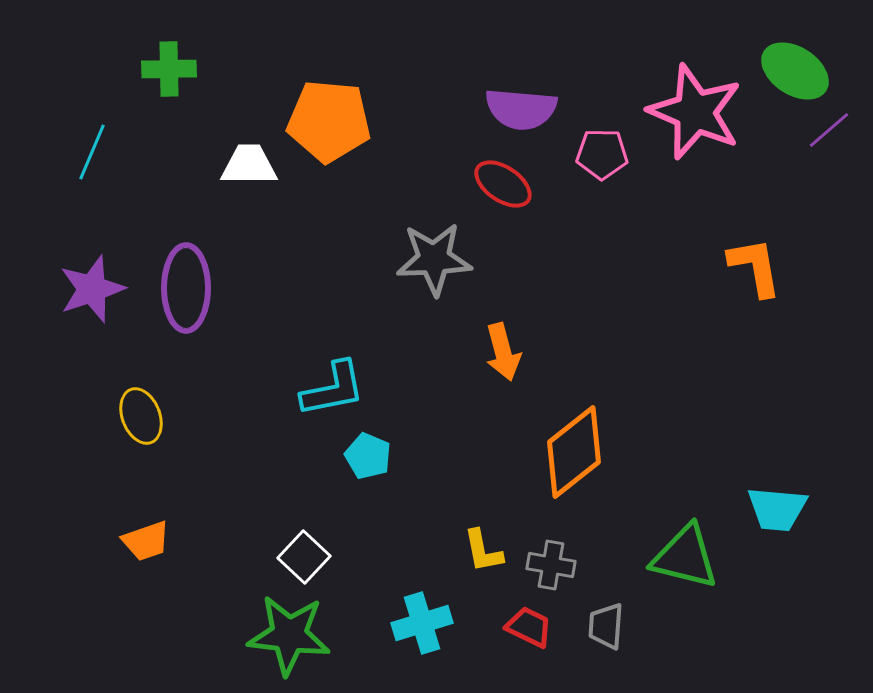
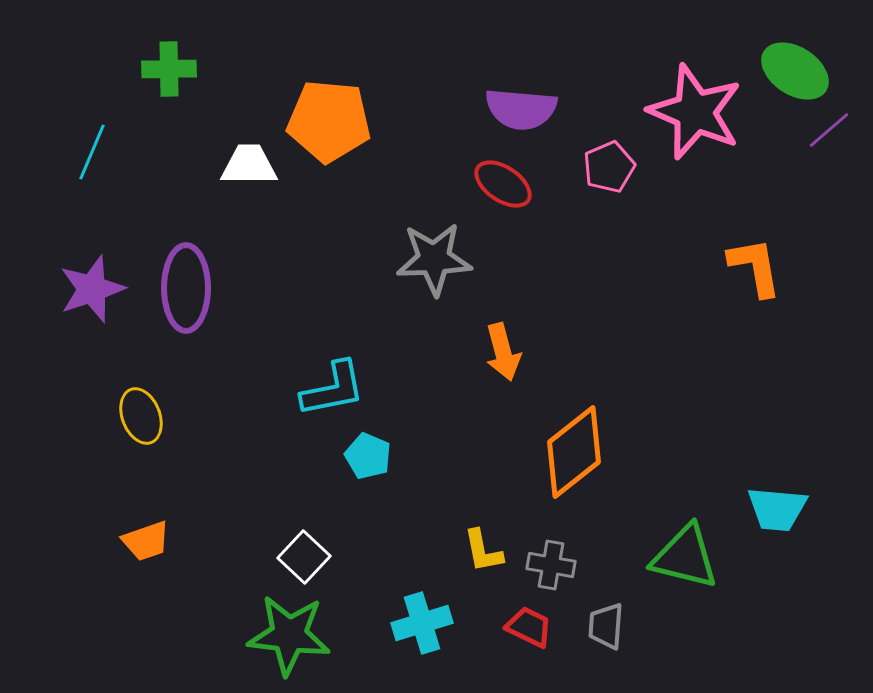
pink pentagon: moved 7 px right, 13 px down; rotated 24 degrees counterclockwise
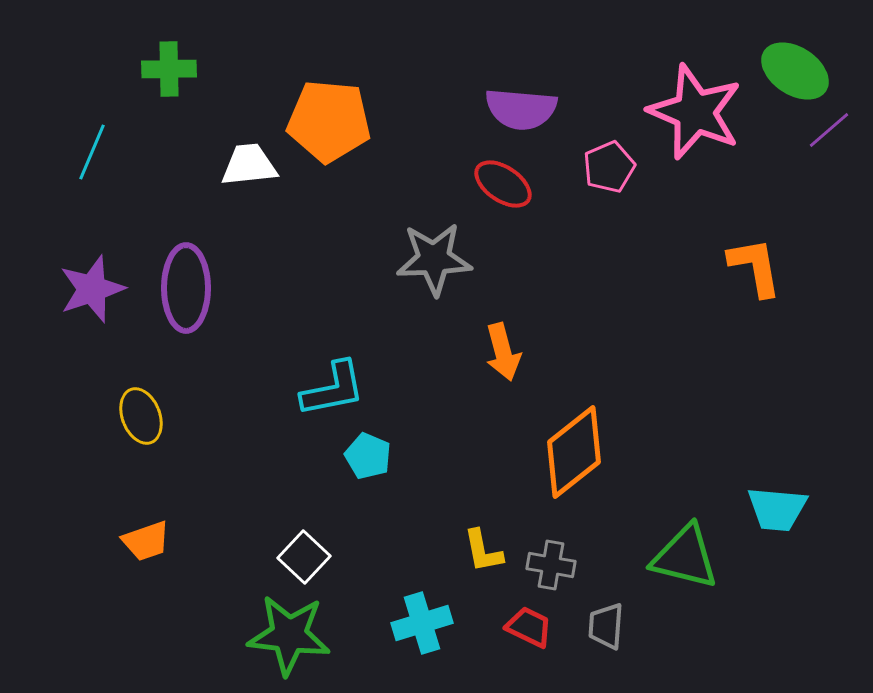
white trapezoid: rotated 6 degrees counterclockwise
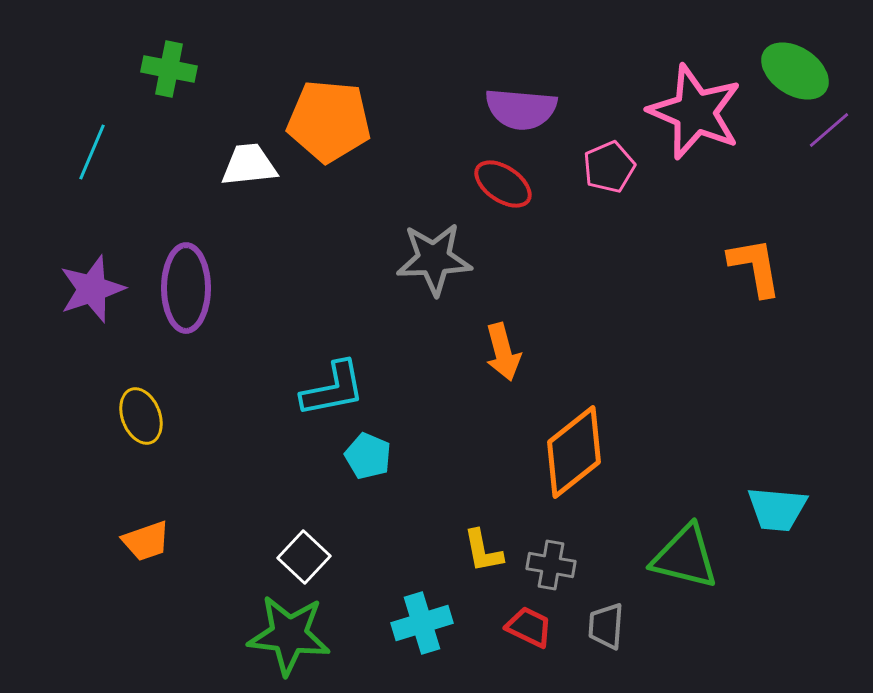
green cross: rotated 12 degrees clockwise
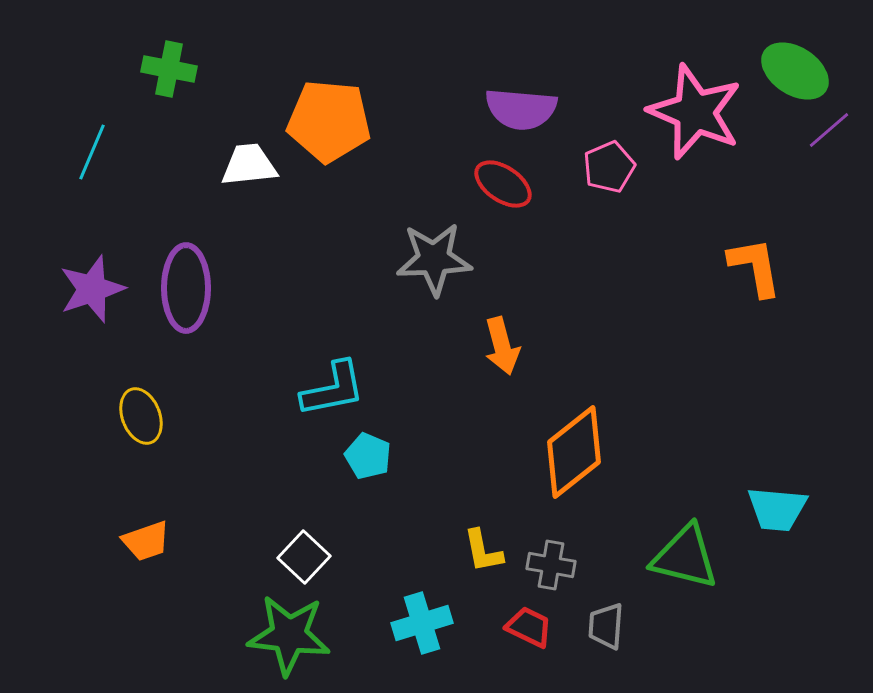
orange arrow: moved 1 px left, 6 px up
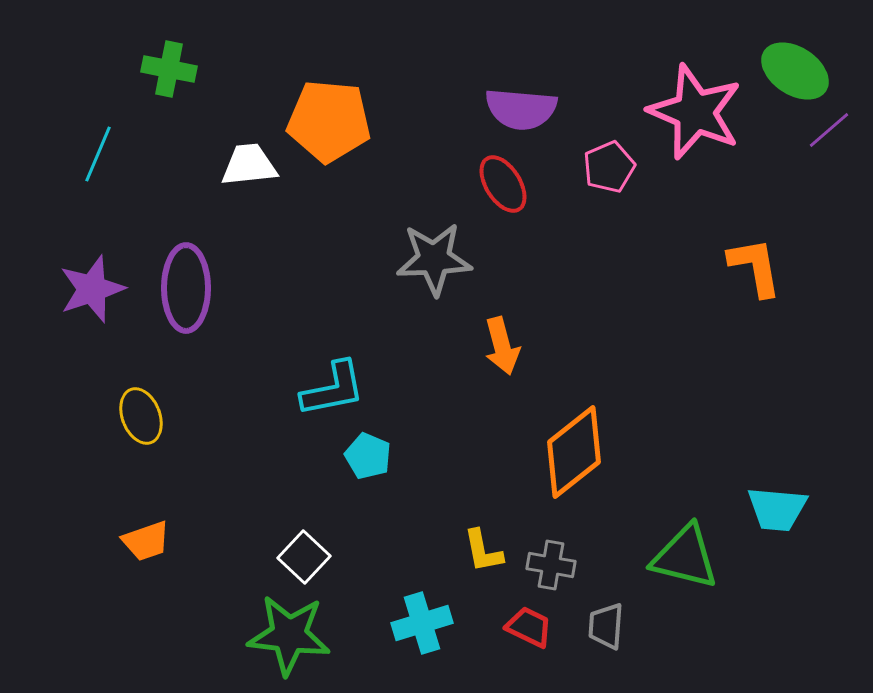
cyan line: moved 6 px right, 2 px down
red ellipse: rotated 24 degrees clockwise
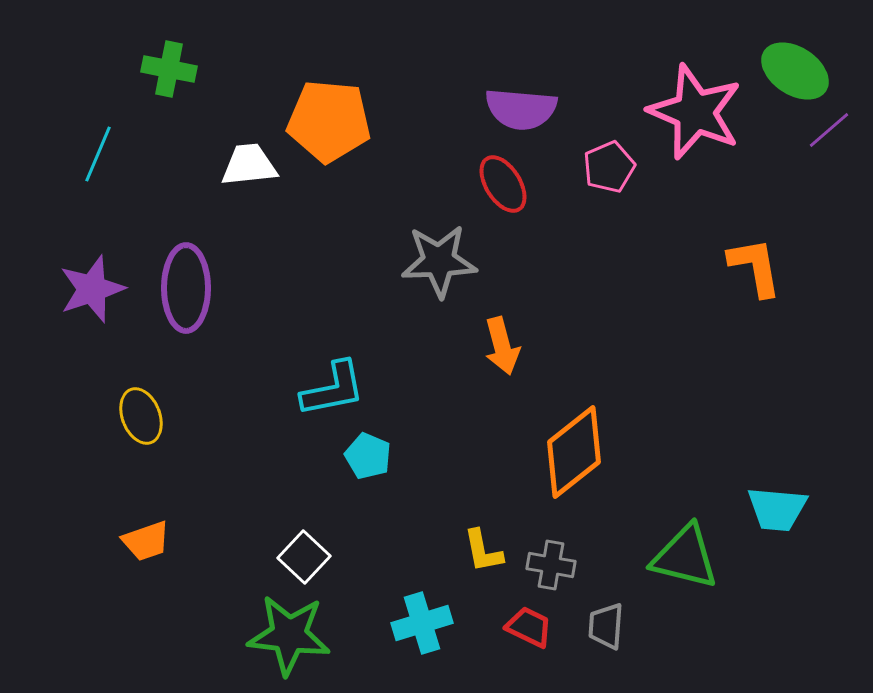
gray star: moved 5 px right, 2 px down
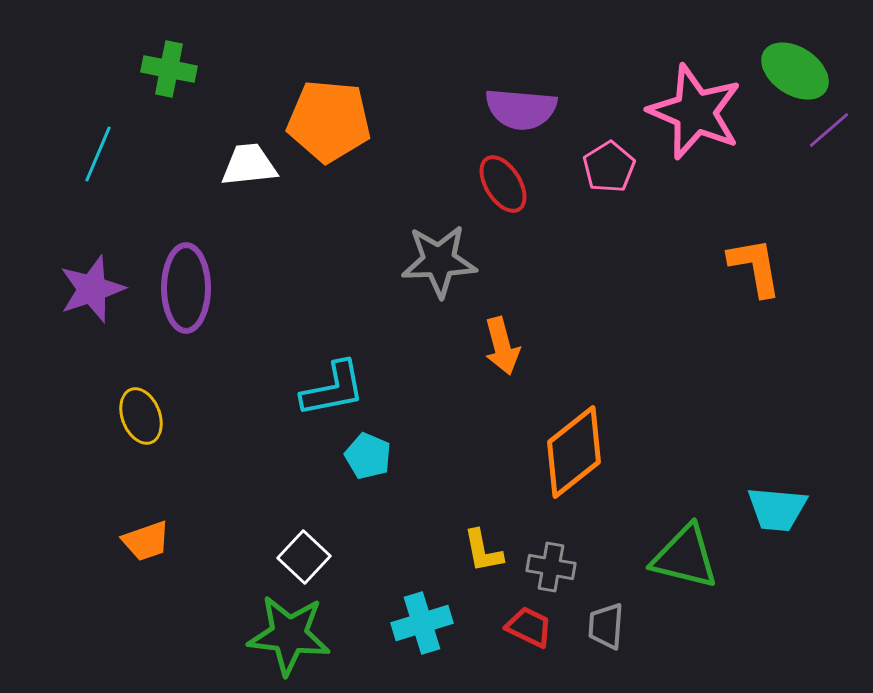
pink pentagon: rotated 9 degrees counterclockwise
gray cross: moved 2 px down
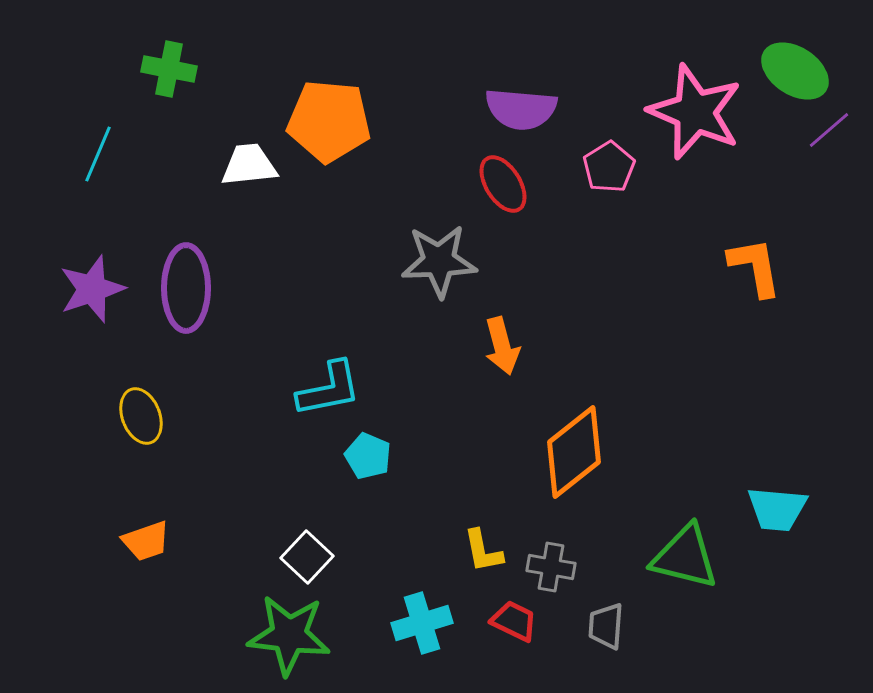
cyan L-shape: moved 4 px left
white square: moved 3 px right
red trapezoid: moved 15 px left, 6 px up
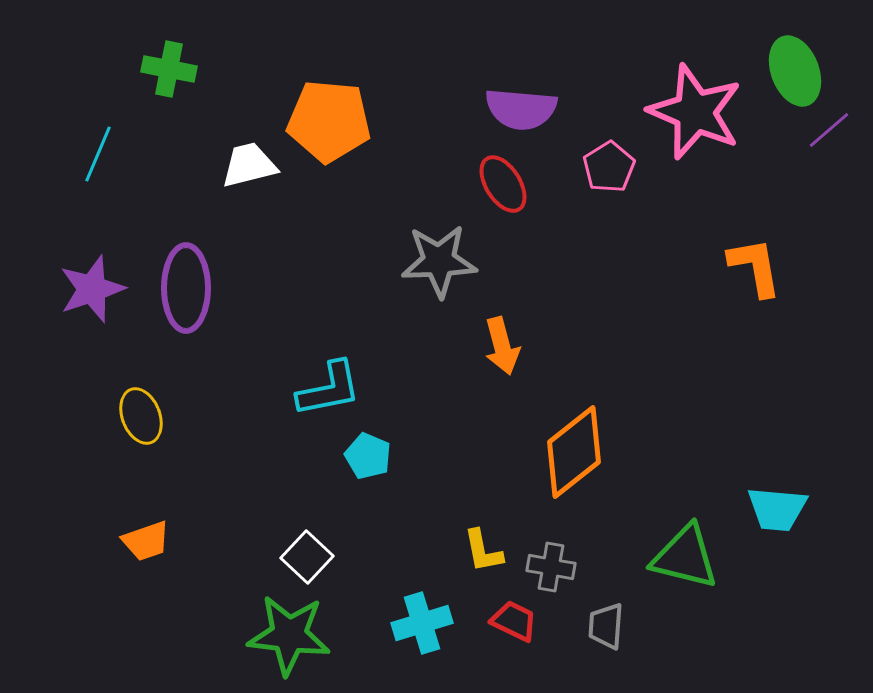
green ellipse: rotated 36 degrees clockwise
white trapezoid: rotated 8 degrees counterclockwise
